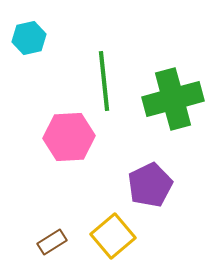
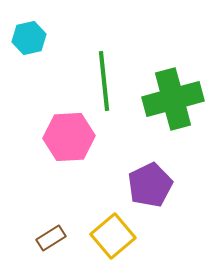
brown rectangle: moved 1 px left, 4 px up
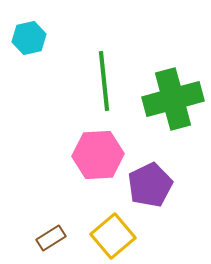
pink hexagon: moved 29 px right, 18 px down
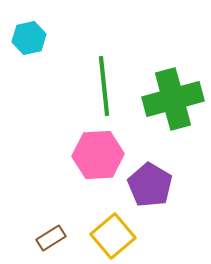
green line: moved 5 px down
purple pentagon: rotated 15 degrees counterclockwise
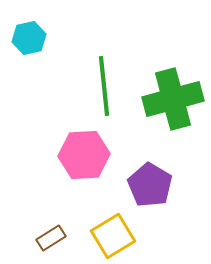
pink hexagon: moved 14 px left
yellow square: rotated 9 degrees clockwise
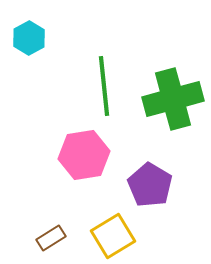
cyan hexagon: rotated 16 degrees counterclockwise
pink hexagon: rotated 6 degrees counterclockwise
